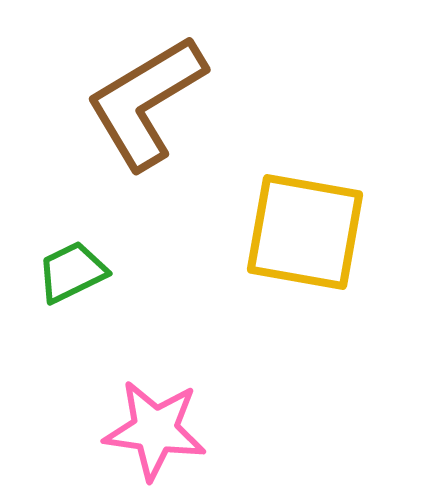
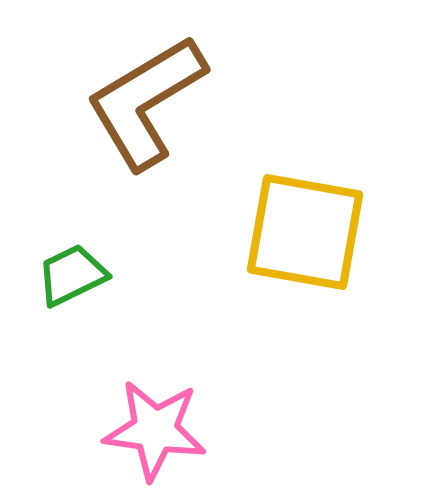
green trapezoid: moved 3 px down
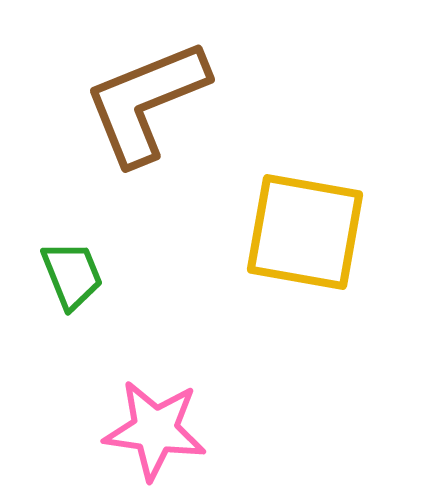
brown L-shape: rotated 9 degrees clockwise
green trapezoid: rotated 94 degrees clockwise
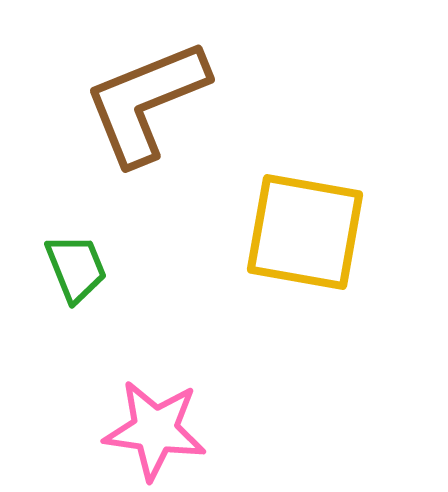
green trapezoid: moved 4 px right, 7 px up
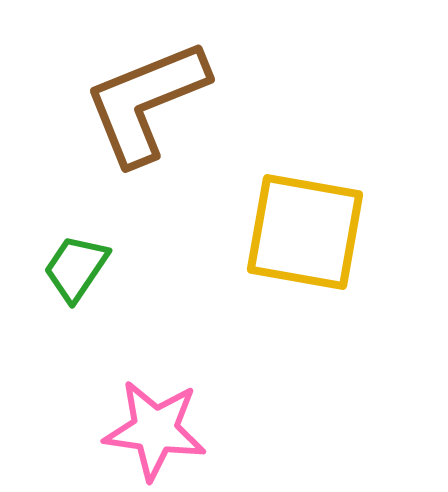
green trapezoid: rotated 124 degrees counterclockwise
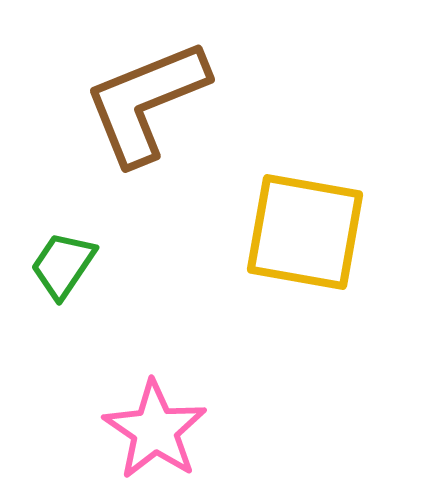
green trapezoid: moved 13 px left, 3 px up
pink star: rotated 26 degrees clockwise
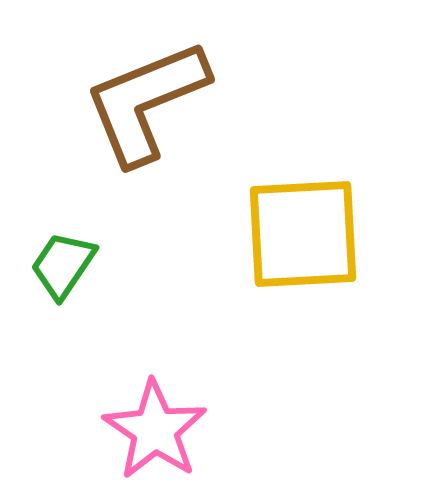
yellow square: moved 2 px left, 2 px down; rotated 13 degrees counterclockwise
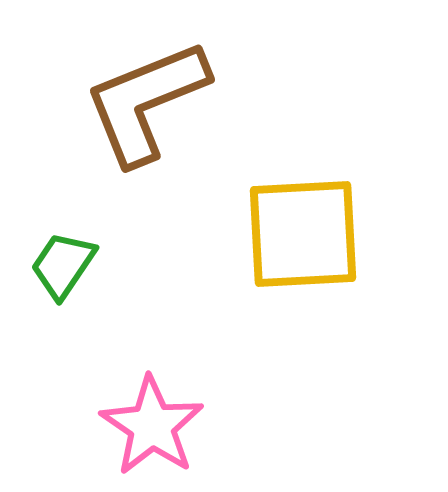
pink star: moved 3 px left, 4 px up
